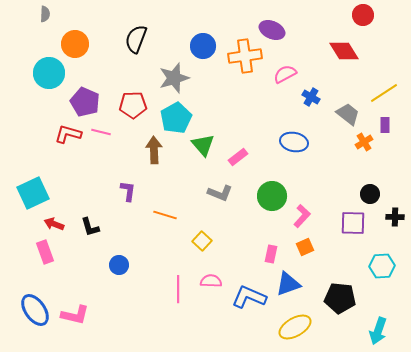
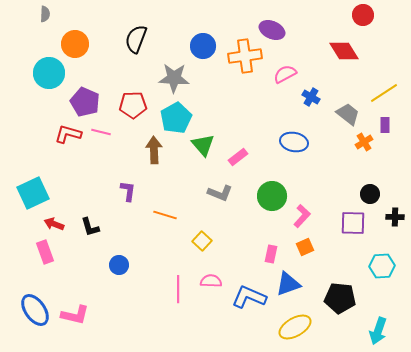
gray star at (174, 78): rotated 20 degrees clockwise
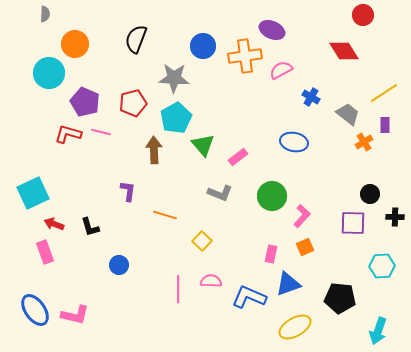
pink semicircle at (285, 74): moved 4 px left, 4 px up
red pentagon at (133, 105): moved 2 px up; rotated 12 degrees counterclockwise
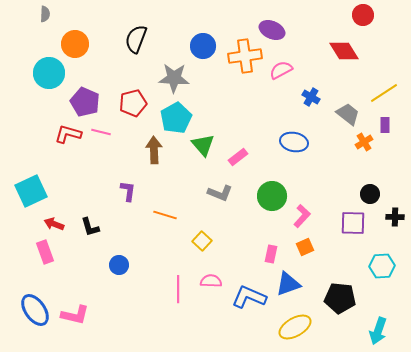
cyan square at (33, 193): moved 2 px left, 2 px up
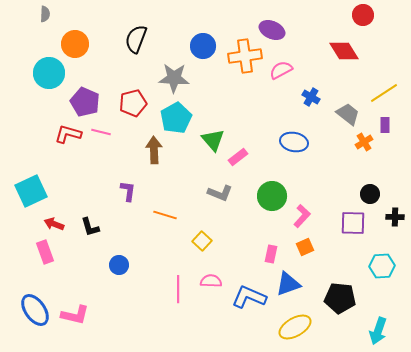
green triangle at (203, 145): moved 10 px right, 5 px up
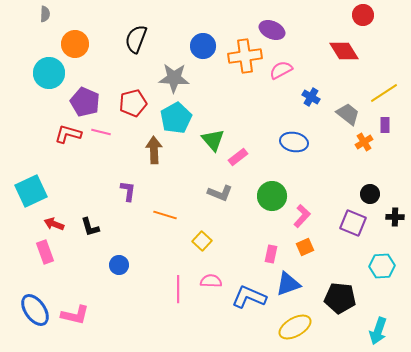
purple square at (353, 223): rotated 20 degrees clockwise
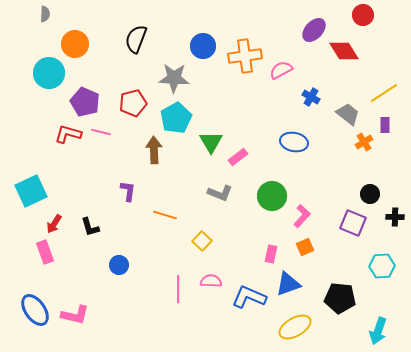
purple ellipse at (272, 30): moved 42 px right; rotated 70 degrees counterclockwise
green triangle at (213, 140): moved 2 px left, 2 px down; rotated 10 degrees clockwise
red arrow at (54, 224): rotated 78 degrees counterclockwise
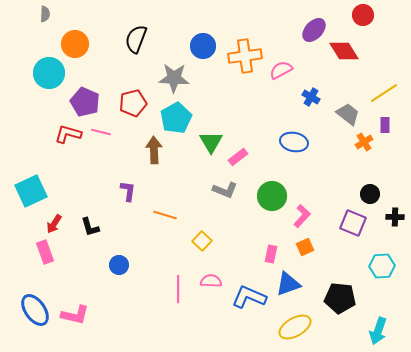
gray L-shape at (220, 193): moved 5 px right, 3 px up
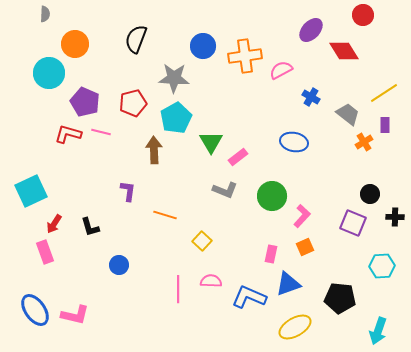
purple ellipse at (314, 30): moved 3 px left
